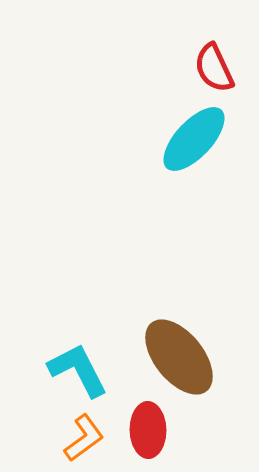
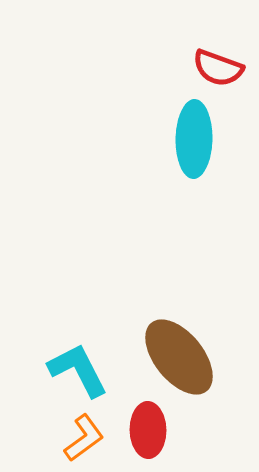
red semicircle: moved 4 px right; rotated 45 degrees counterclockwise
cyan ellipse: rotated 42 degrees counterclockwise
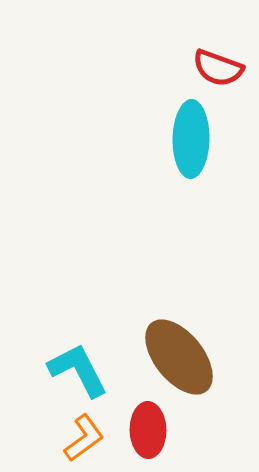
cyan ellipse: moved 3 px left
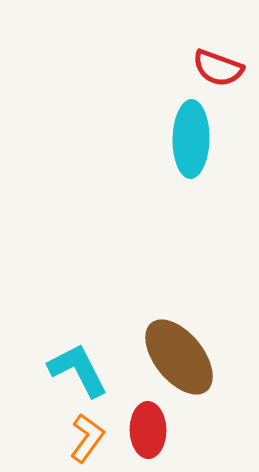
orange L-shape: moved 3 px right; rotated 18 degrees counterclockwise
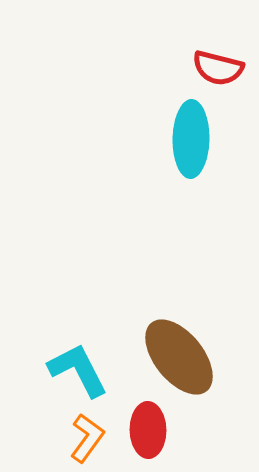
red semicircle: rotated 6 degrees counterclockwise
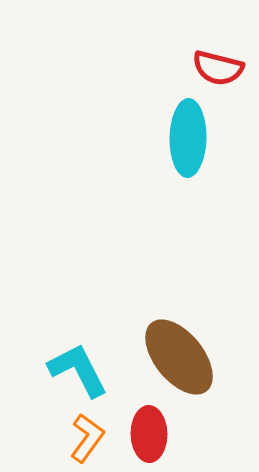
cyan ellipse: moved 3 px left, 1 px up
red ellipse: moved 1 px right, 4 px down
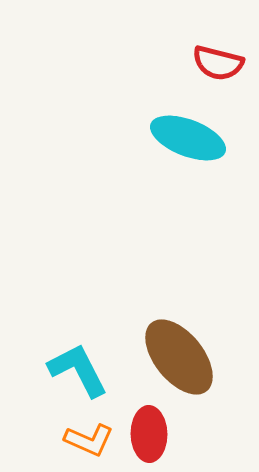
red semicircle: moved 5 px up
cyan ellipse: rotated 70 degrees counterclockwise
orange L-shape: moved 2 px right, 2 px down; rotated 78 degrees clockwise
